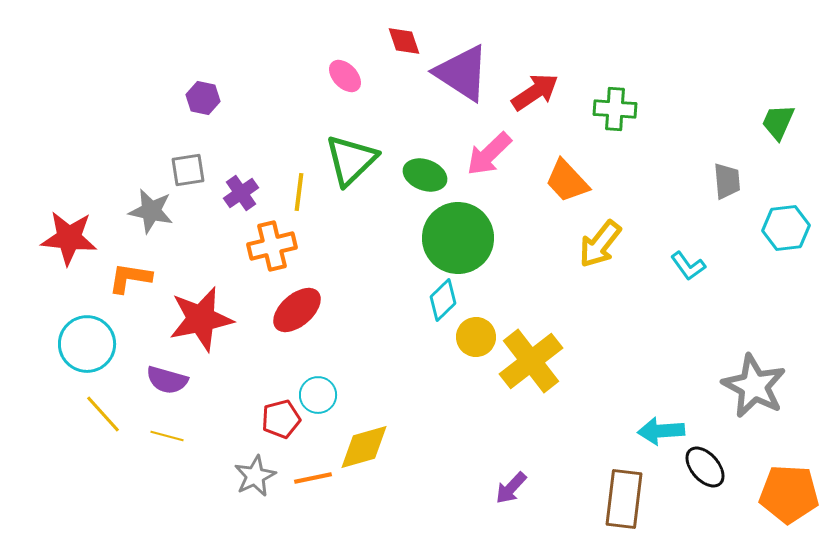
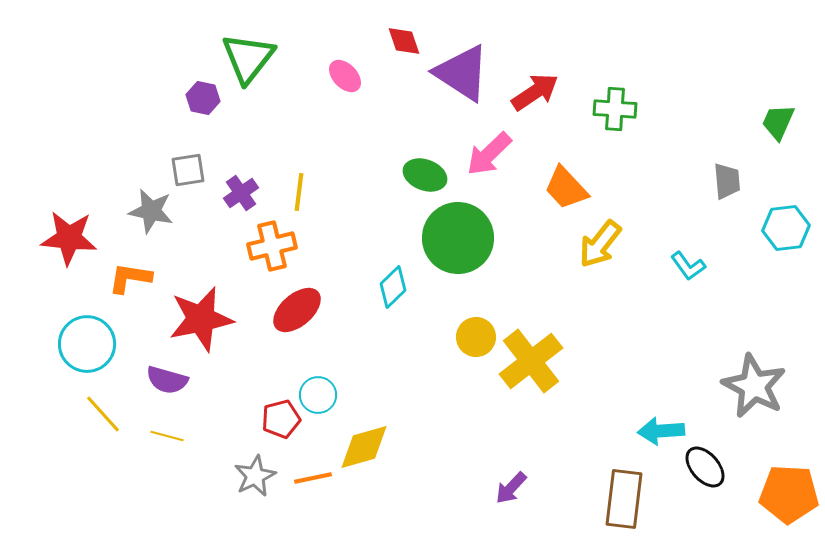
green triangle at (351, 160): moved 103 px left, 102 px up; rotated 8 degrees counterclockwise
orange trapezoid at (567, 181): moved 1 px left, 7 px down
cyan diamond at (443, 300): moved 50 px left, 13 px up
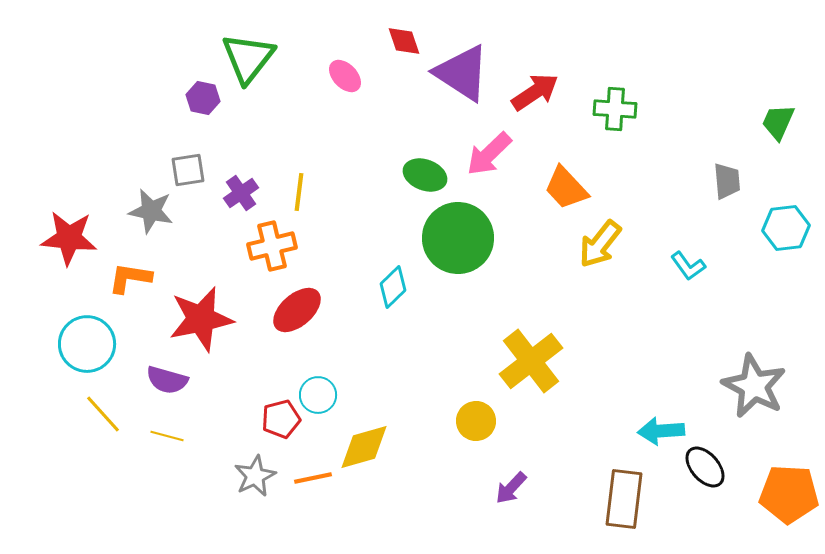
yellow circle at (476, 337): moved 84 px down
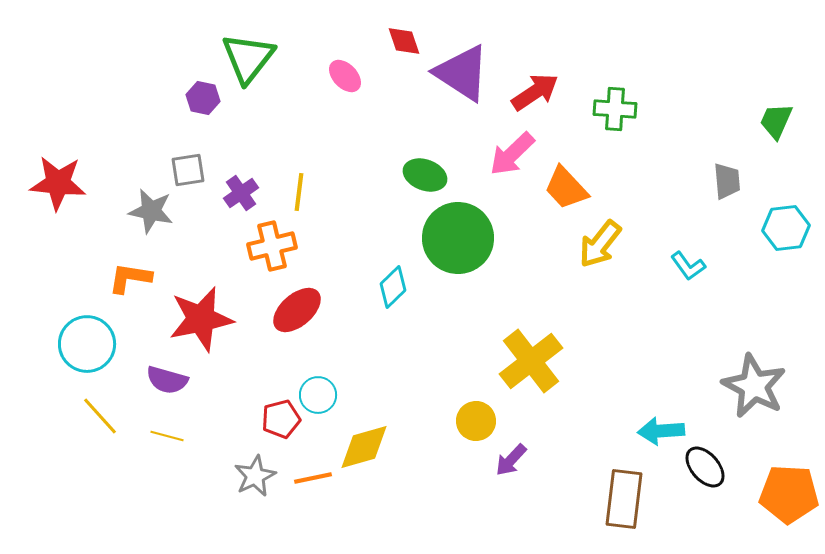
green trapezoid at (778, 122): moved 2 px left, 1 px up
pink arrow at (489, 154): moved 23 px right
red star at (69, 238): moved 11 px left, 55 px up
yellow line at (103, 414): moved 3 px left, 2 px down
purple arrow at (511, 488): moved 28 px up
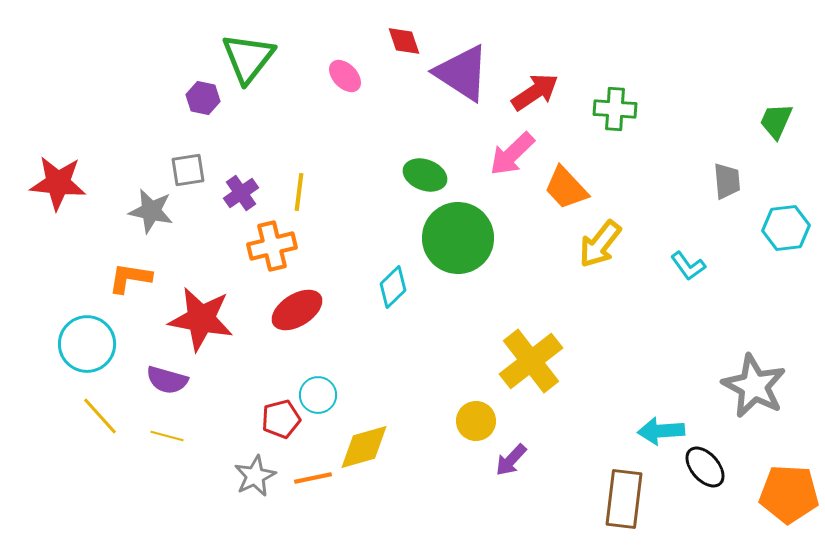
red ellipse at (297, 310): rotated 9 degrees clockwise
red star at (201, 319): rotated 22 degrees clockwise
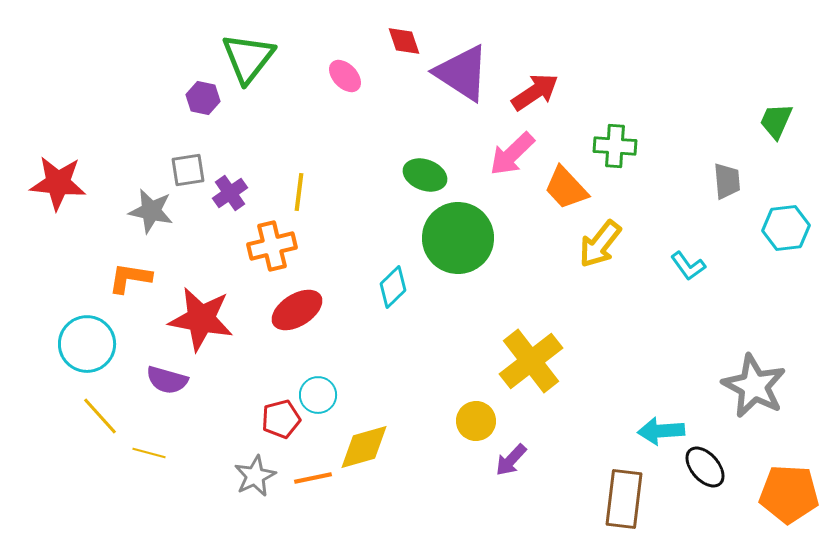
green cross at (615, 109): moved 37 px down
purple cross at (241, 193): moved 11 px left
yellow line at (167, 436): moved 18 px left, 17 px down
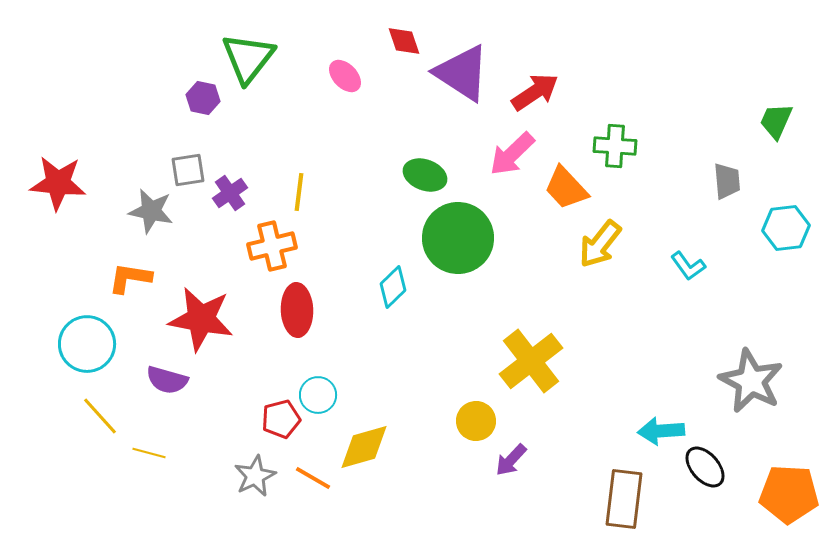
red ellipse at (297, 310): rotated 60 degrees counterclockwise
gray star at (754, 386): moved 3 px left, 5 px up
orange line at (313, 478): rotated 42 degrees clockwise
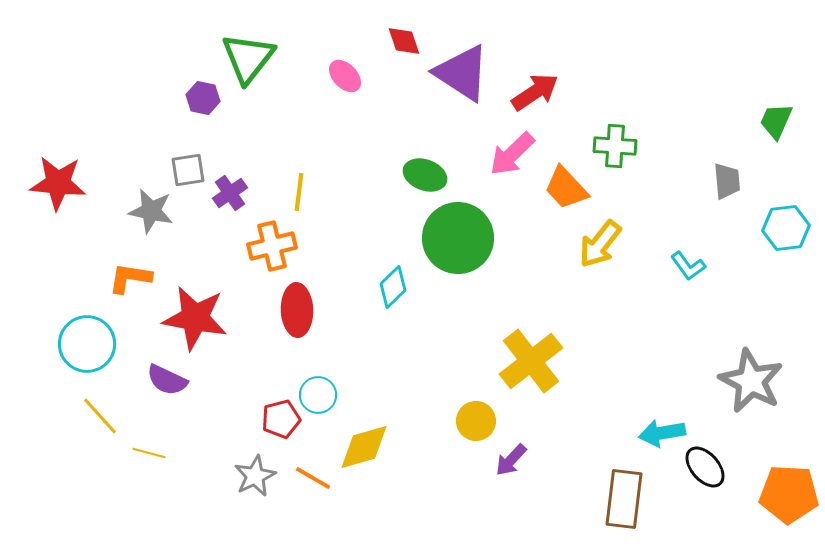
red star at (201, 319): moved 6 px left, 1 px up
purple semicircle at (167, 380): rotated 9 degrees clockwise
cyan arrow at (661, 431): moved 1 px right, 2 px down; rotated 6 degrees counterclockwise
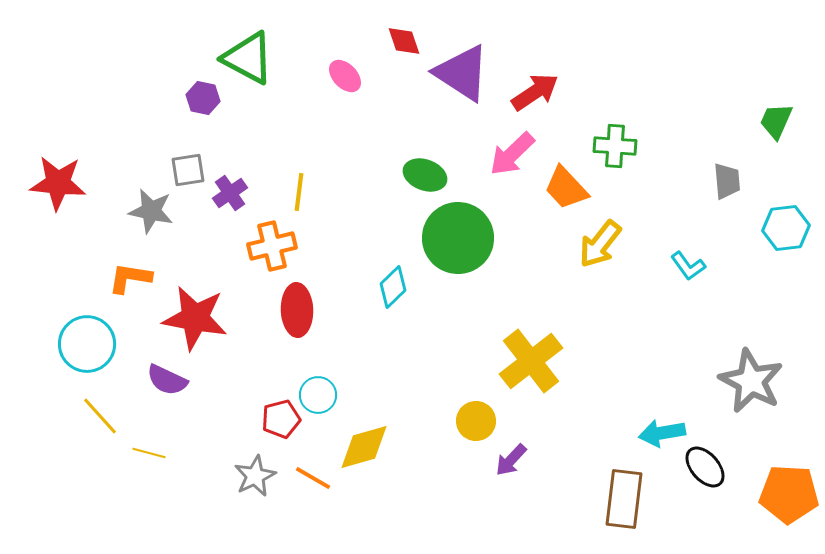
green triangle at (248, 58): rotated 40 degrees counterclockwise
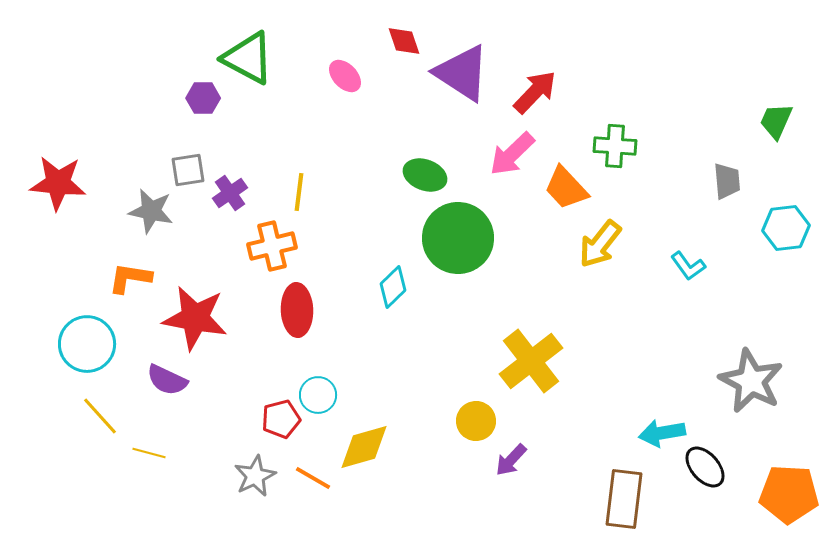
red arrow at (535, 92): rotated 12 degrees counterclockwise
purple hexagon at (203, 98): rotated 12 degrees counterclockwise
